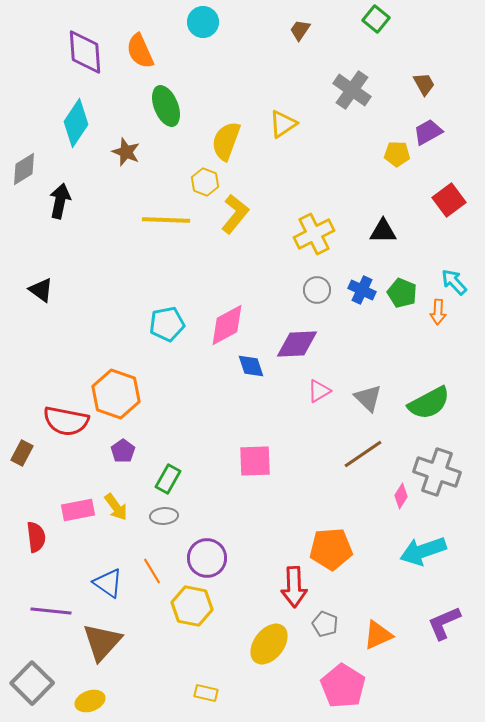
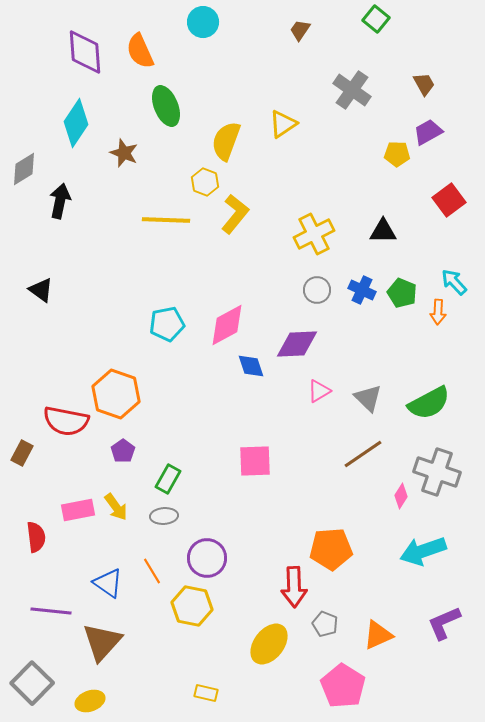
brown star at (126, 152): moved 2 px left, 1 px down
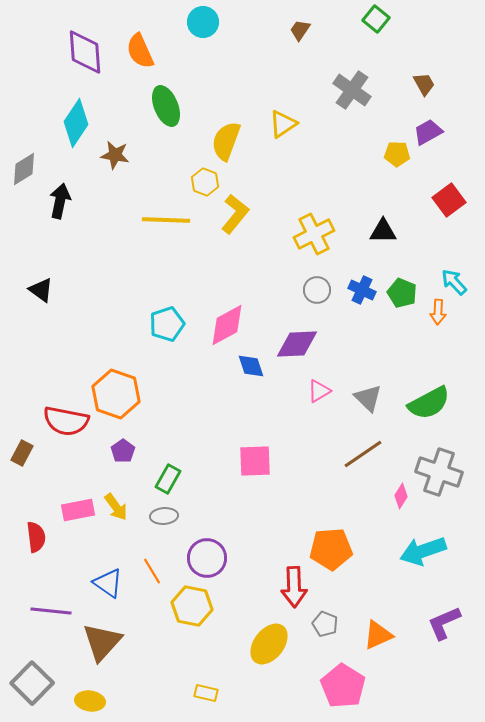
brown star at (124, 153): moved 9 px left, 2 px down; rotated 12 degrees counterclockwise
cyan pentagon at (167, 324): rotated 8 degrees counterclockwise
gray cross at (437, 472): moved 2 px right
yellow ellipse at (90, 701): rotated 28 degrees clockwise
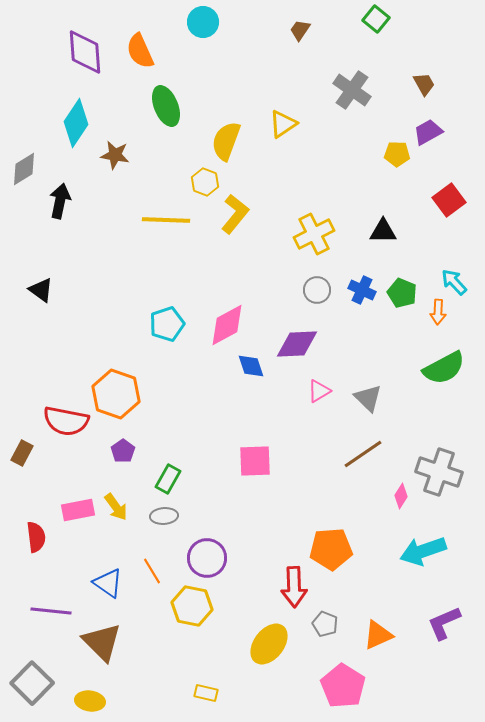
green semicircle at (429, 403): moved 15 px right, 35 px up
brown triangle at (102, 642): rotated 27 degrees counterclockwise
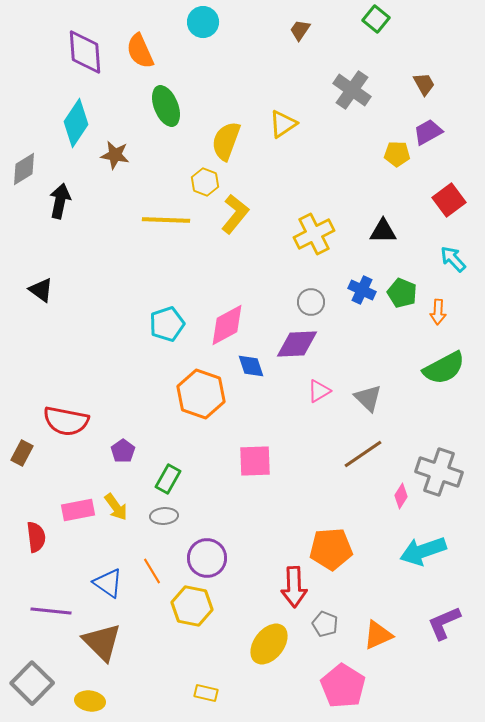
cyan arrow at (454, 282): moved 1 px left, 23 px up
gray circle at (317, 290): moved 6 px left, 12 px down
orange hexagon at (116, 394): moved 85 px right
